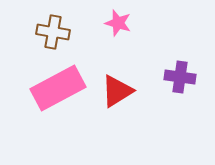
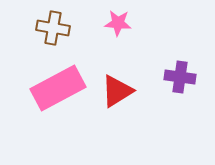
pink star: rotated 12 degrees counterclockwise
brown cross: moved 4 px up
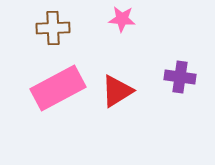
pink star: moved 4 px right, 4 px up
brown cross: rotated 12 degrees counterclockwise
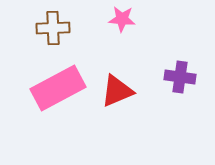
red triangle: rotated 9 degrees clockwise
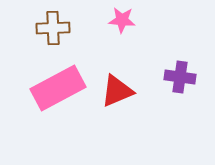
pink star: moved 1 px down
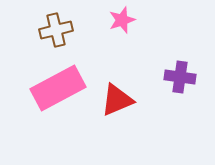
pink star: rotated 24 degrees counterclockwise
brown cross: moved 3 px right, 2 px down; rotated 12 degrees counterclockwise
red triangle: moved 9 px down
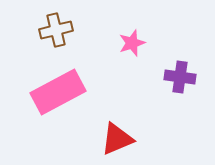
pink star: moved 10 px right, 23 px down
pink rectangle: moved 4 px down
red triangle: moved 39 px down
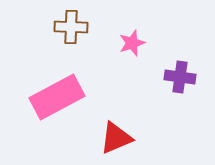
brown cross: moved 15 px right, 3 px up; rotated 16 degrees clockwise
pink rectangle: moved 1 px left, 5 px down
red triangle: moved 1 px left, 1 px up
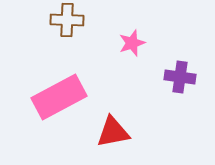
brown cross: moved 4 px left, 7 px up
pink rectangle: moved 2 px right
red triangle: moved 3 px left, 6 px up; rotated 12 degrees clockwise
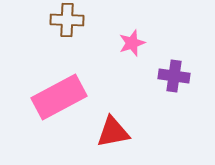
purple cross: moved 6 px left, 1 px up
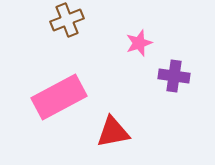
brown cross: rotated 24 degrees counterclockwise
pink star: moved 7 px right
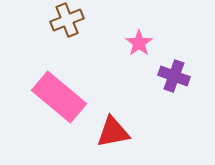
pink star: rotated 16 degrees counterclockwise
purple cross: rotated 12 degrees clockwise
pink rectangle: rotated 68 degrees clockwise
